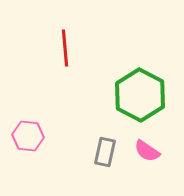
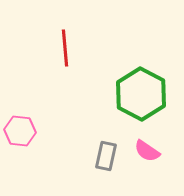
green hexagon: moved 1 px right, 1 px up
pink hexagon: moved 8 px left, 5 px up
gray rectangle: moved 1 px right, 4 px down
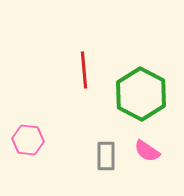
red line: moved 19 px right, 22 px down
pink hexagon: moved 8 px right, 9 px down
gray rectangle: rotated 12 degrees counterclockwise
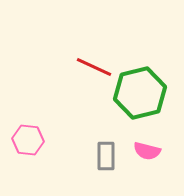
red line: moved 10 px right, 3 px up; rotated 60 degrees counterclockwise
green hexagon: moved 1 px left, 1 px up; rotated 18 degrees clockwise
pink semicircle: rotated 20 degrees counterclockwise
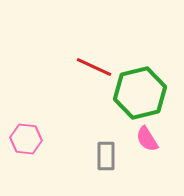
pink hexagon: moved 2 px left, 1 px up
pink semicircle: moved 12 px up; rotated 44 degrees clockwise
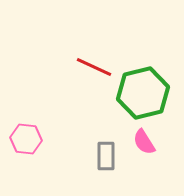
green hexagon: moved 3 px right
pink semicircle: moved 3 px left, 3 px down
